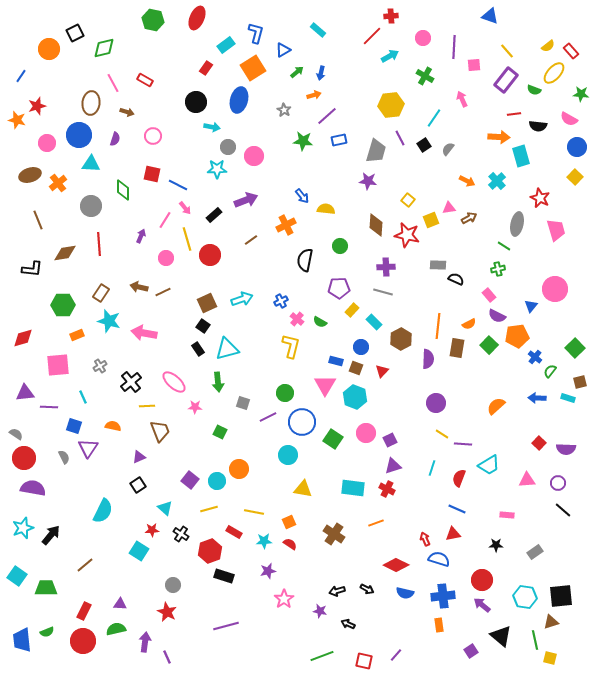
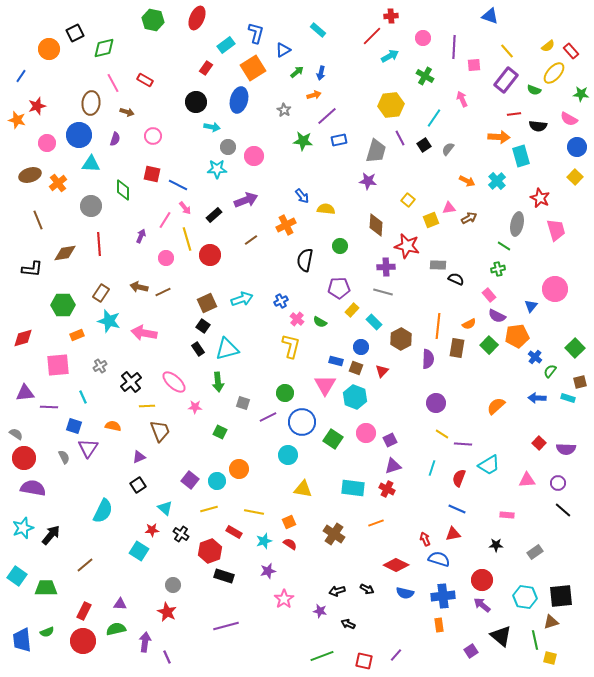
red star at (407, 235): moved 11 px down
cyan star at (264, 541): rotated 14 degrees counterclockwise
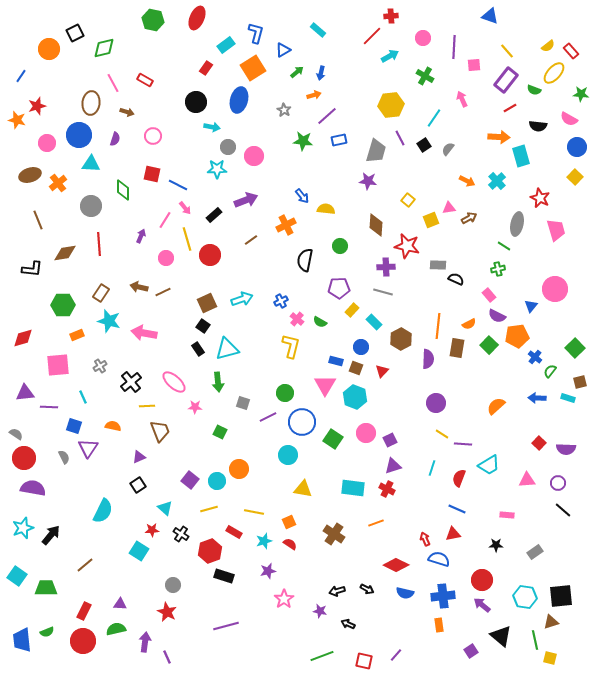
red line at (514, 114): moved 4 px left, 6 px up; rotated 24 degrees counterclockwise
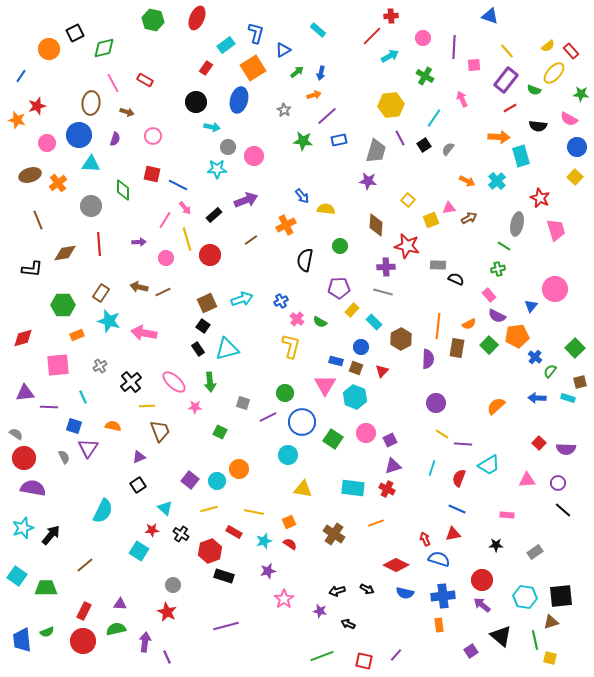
purple arrow at (141, 236): moved 2 px left, 6 px down; rotated 64 degrees clockwise
green arrow at (218, 382): moved 8 px left
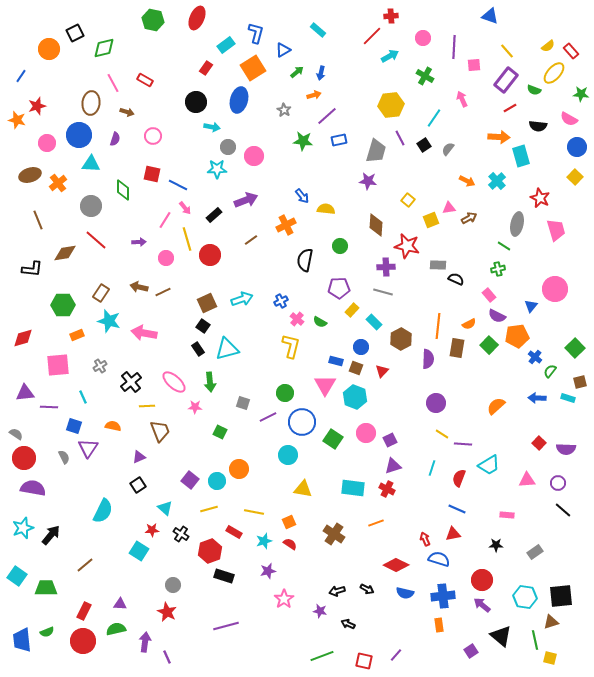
red line at (99, 244): moved 3 px left, 4 px up; rotated 45 degrees counterclockwise
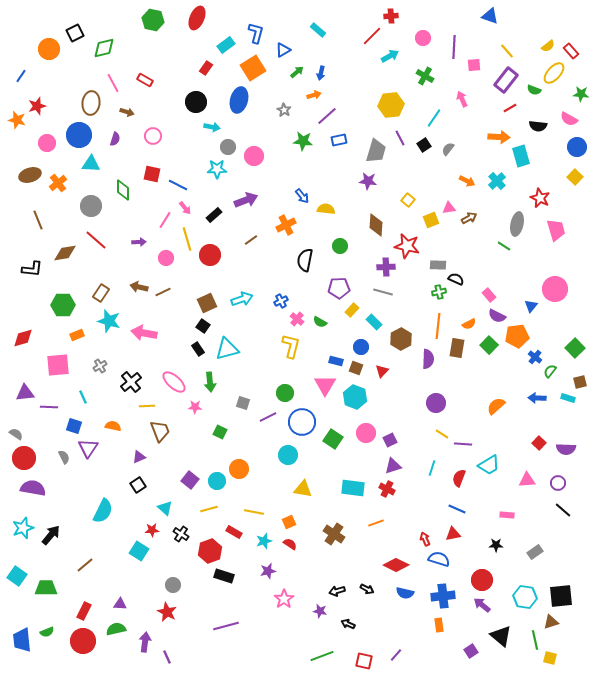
green cross at (498, 269): moved 59 px left, 23 px down
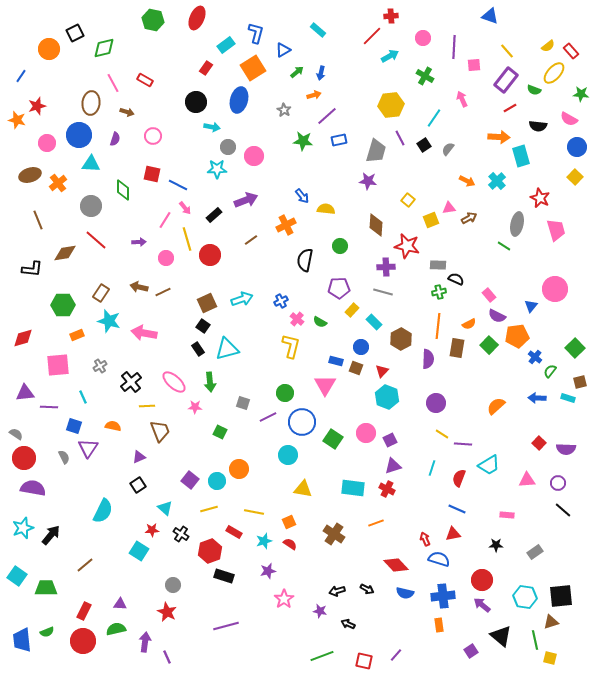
cyan hexagon at (355, 397): moved 32 px right
red diamond at (396, 565): rotated 20 degrees clockwise
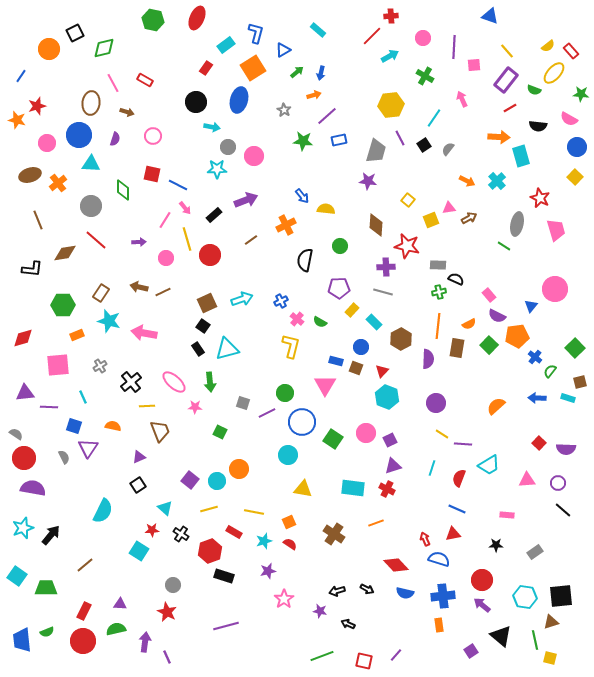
purple line at (268, 417): moved 1 px left, 4 px up
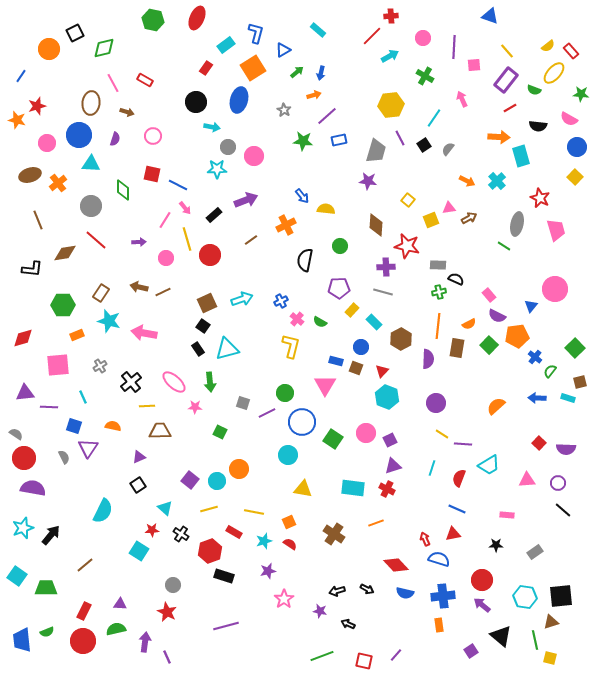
brown trapezoid at (160, 431): rotated 70 degrees counterclockwise
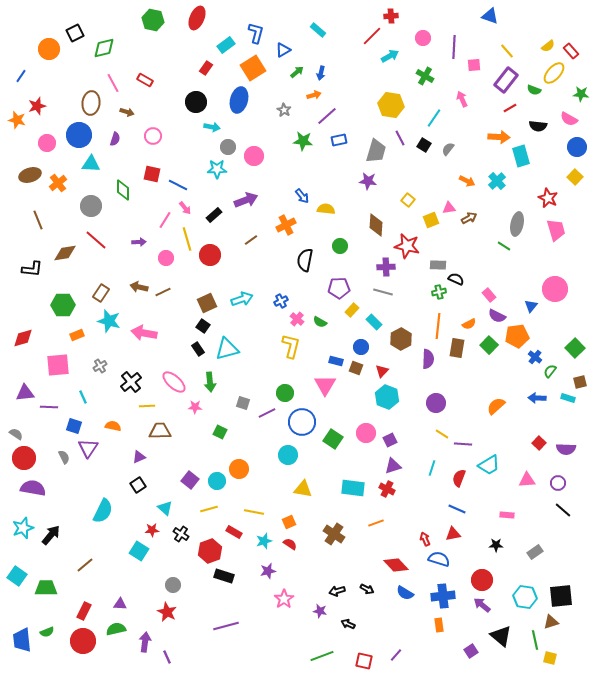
yellow hexagon at (391, 105): rotated 15 degrees clockwise
black square at (424, 145): rotated 24 degrees counterclockwise
red star at (540, 198): moved 8 px right
blue semicircle at (405, 593): rotated 18 degrees clockwise
